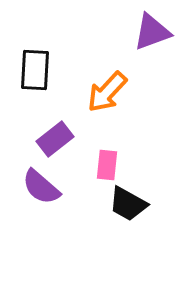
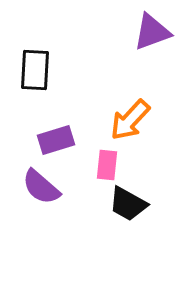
orange arrow: moved 23 px right, 28 px down
purple rectangle: moved 1 px right, 1 px down; rotated 21 degrees clockwise
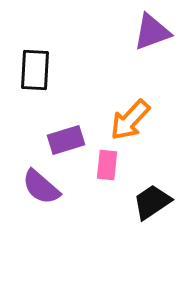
purple rectangle: moved 10 px right
black trapezoid: moved 24 px right, 2 px up; rotated 117 degrees clockwise
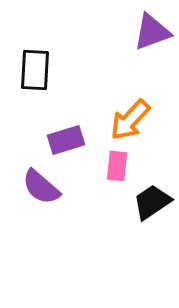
pink rectangle: moved 10 px right, 1 px down
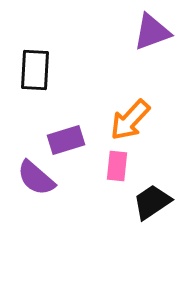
purple semicircle: moved 5 px left, 9 px up
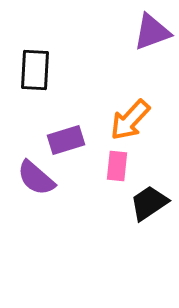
black trapezoid: moved 3 px left, 1 px down
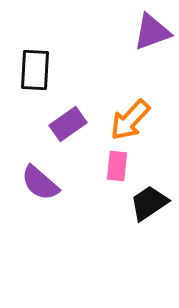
purple rectangle: moved 2 px right, 16 px up; rotated 18 degrees counterclockwise
purple semicircle: moved 4 px right, 5 px down
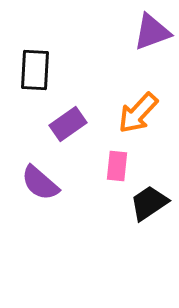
orange arrow: moved 8 px right, 7 px up
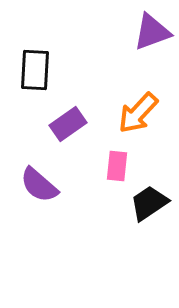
purple semicircle: moved 1 px left, 2 px down
